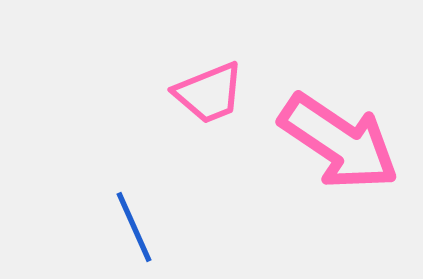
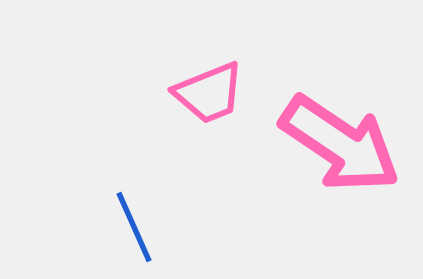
pink arrow: moved 1 px right, 2 px down
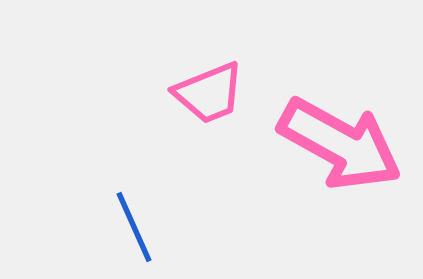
pink arrow: rotated 5 degrees counterclockwise
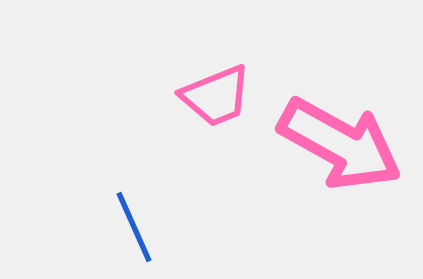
pink trapezoid: moved 7 px right, 3 px down
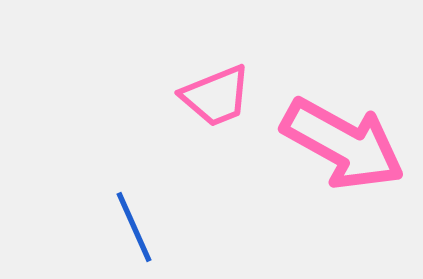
pink arrow: moved 3 px right
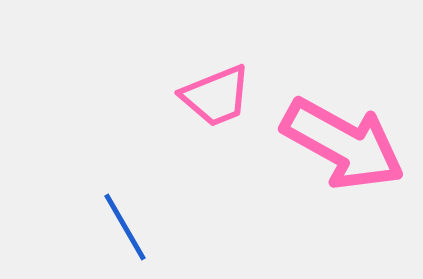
blue line: moved 9 px left; rotated 6 degrees counterclockwise
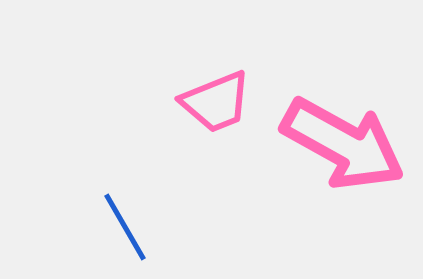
pink trapezoid: moved 6 px down
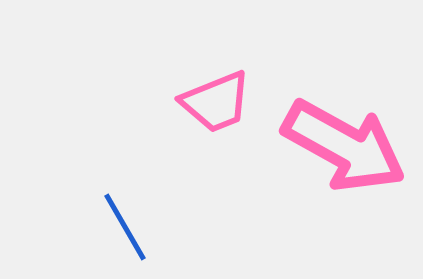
pink arrow: moved 1 px right, 2 px down
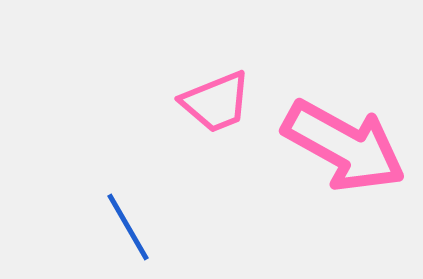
blue line: moved 3 px right
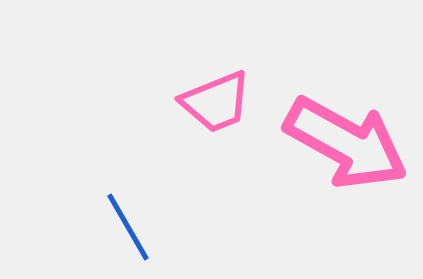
pink arrow: moved 2 px right, 3 px up
